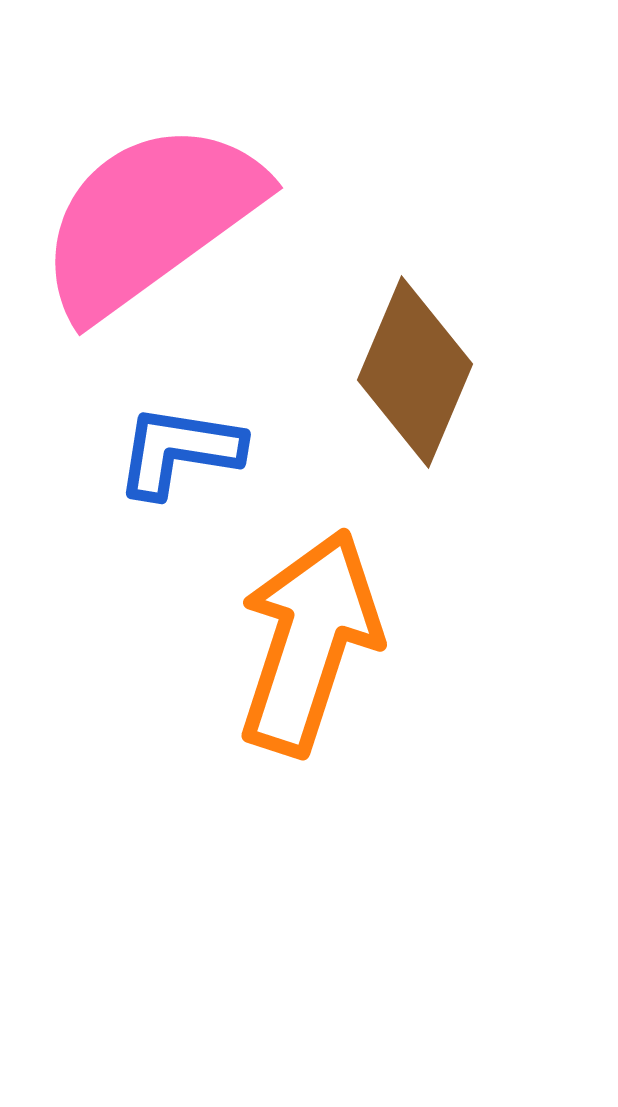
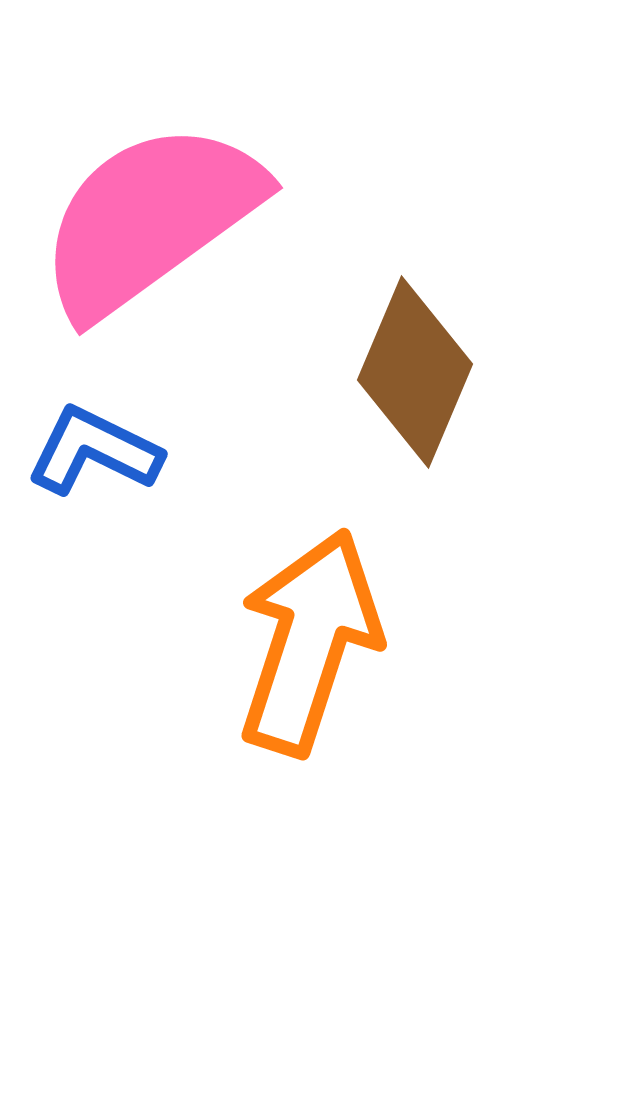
blue L-shape: moved 85 px left; rotated 17 degrees clockwise
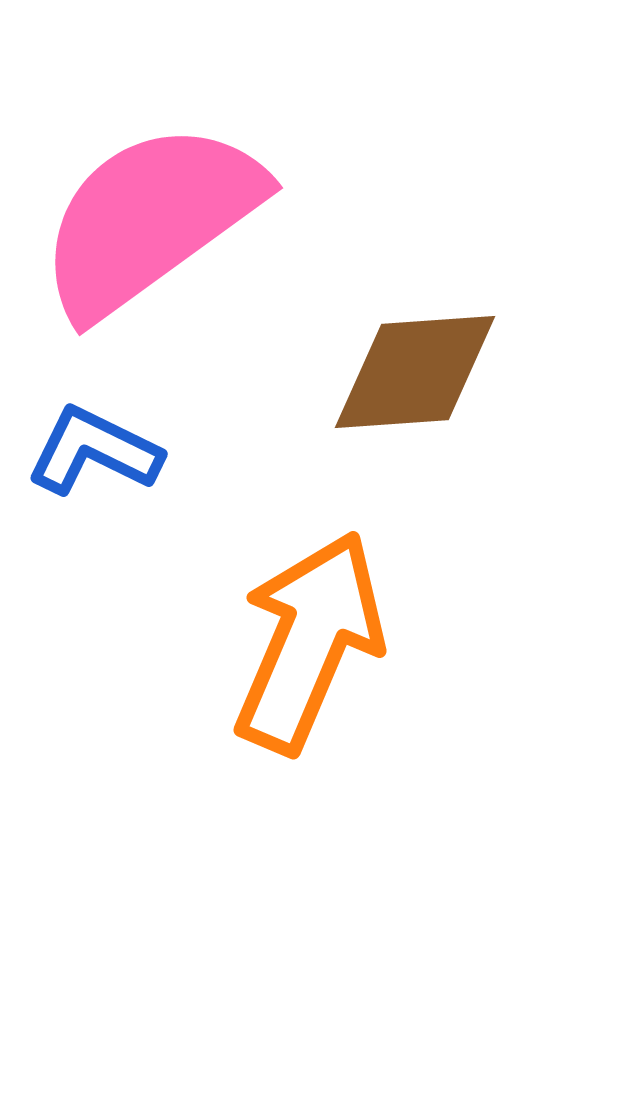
brown diamond: rotated 63 degrees clockwise
orange arrow: rotated 5 degrees clockwise
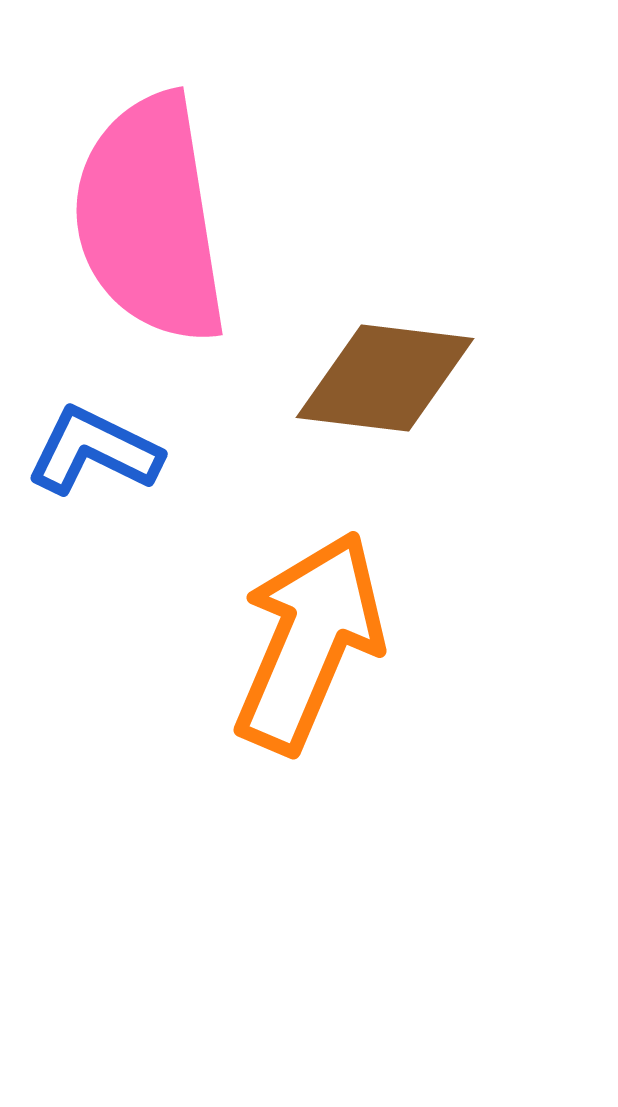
pink semicircle: rotated 63 degrees counterclockwise
brown diamond: moved 30 px left, 6 px down; rotated 11 degrees clockwise
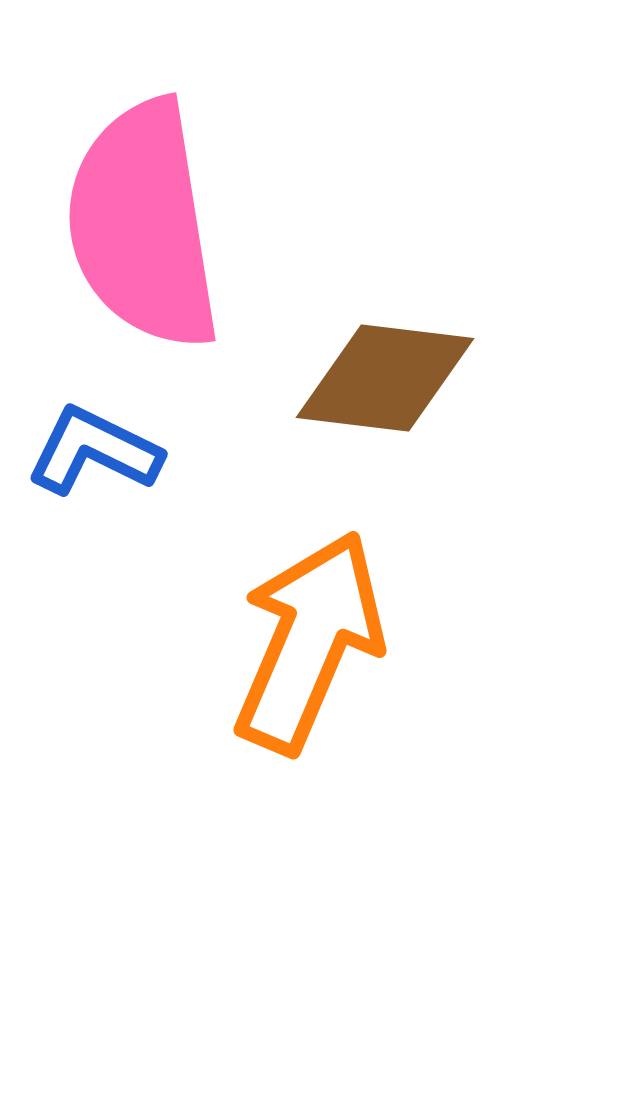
pink semicircle: moved 7 px left, 6 px down
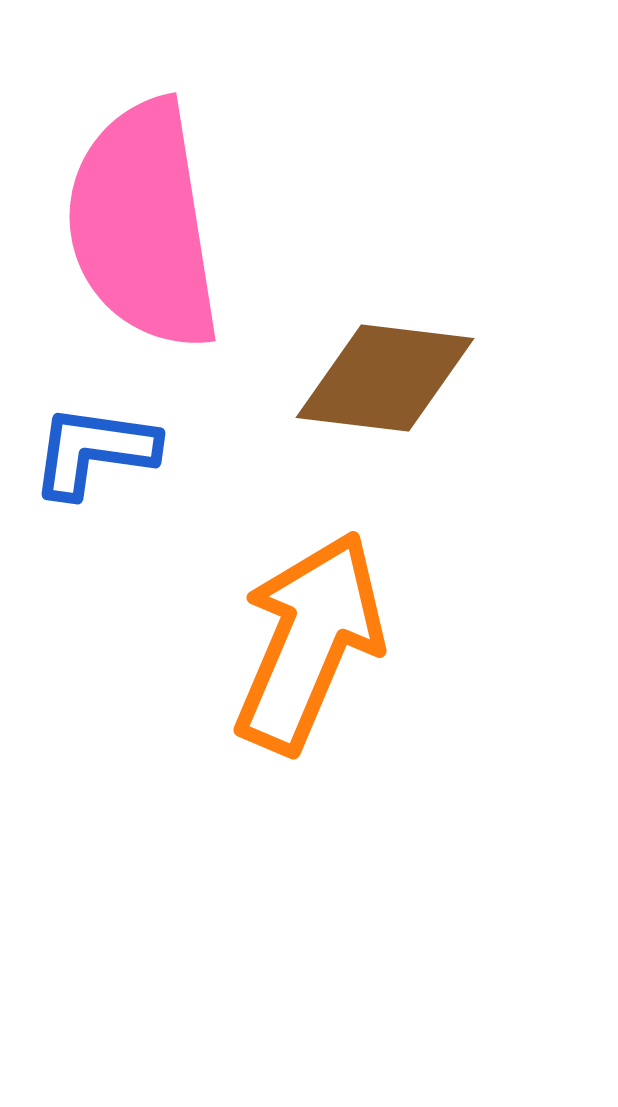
blue L-shape: rotated 18 degrees counterclockwise
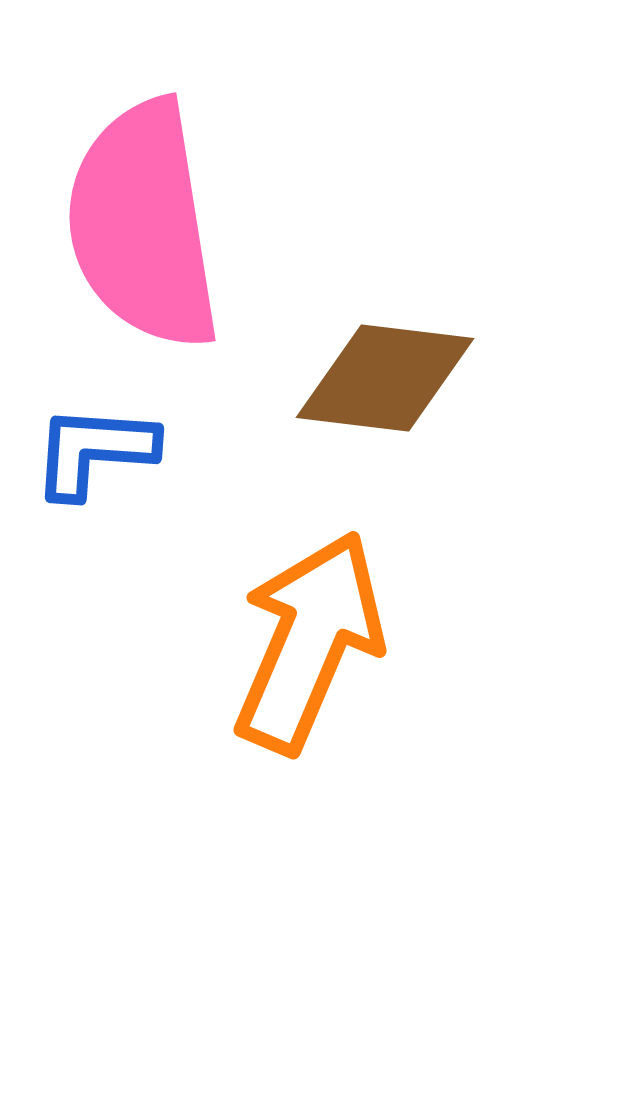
blue L-shape: rotated 4 degrees counterclockwise
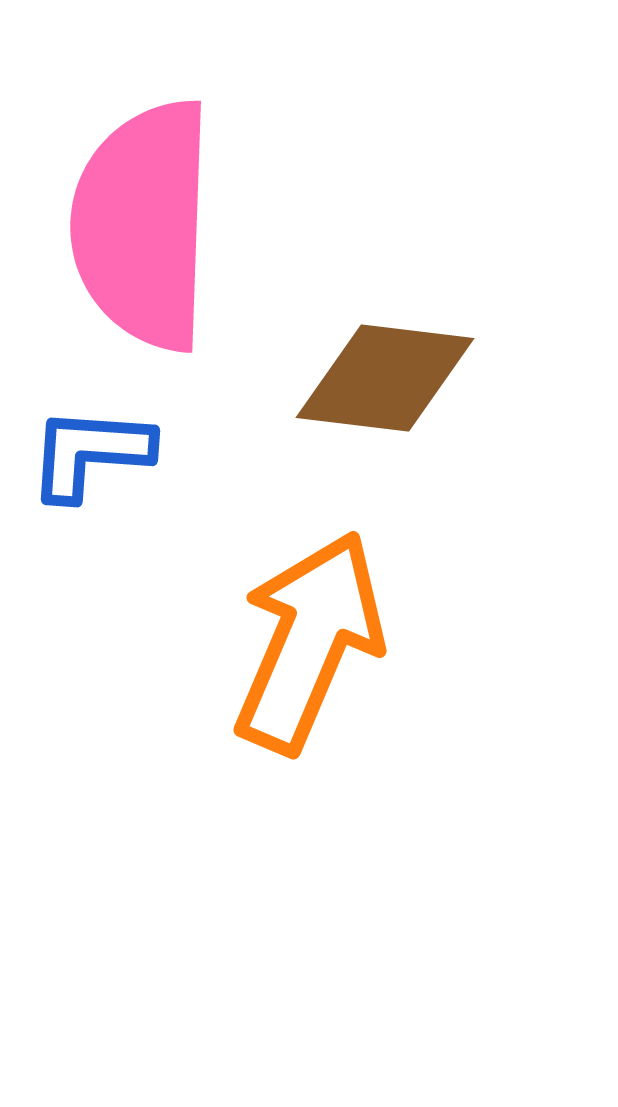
pink semicircle: rotated 11 degrees clockwise
blue L-shape: moved 4 px left, 2 px down
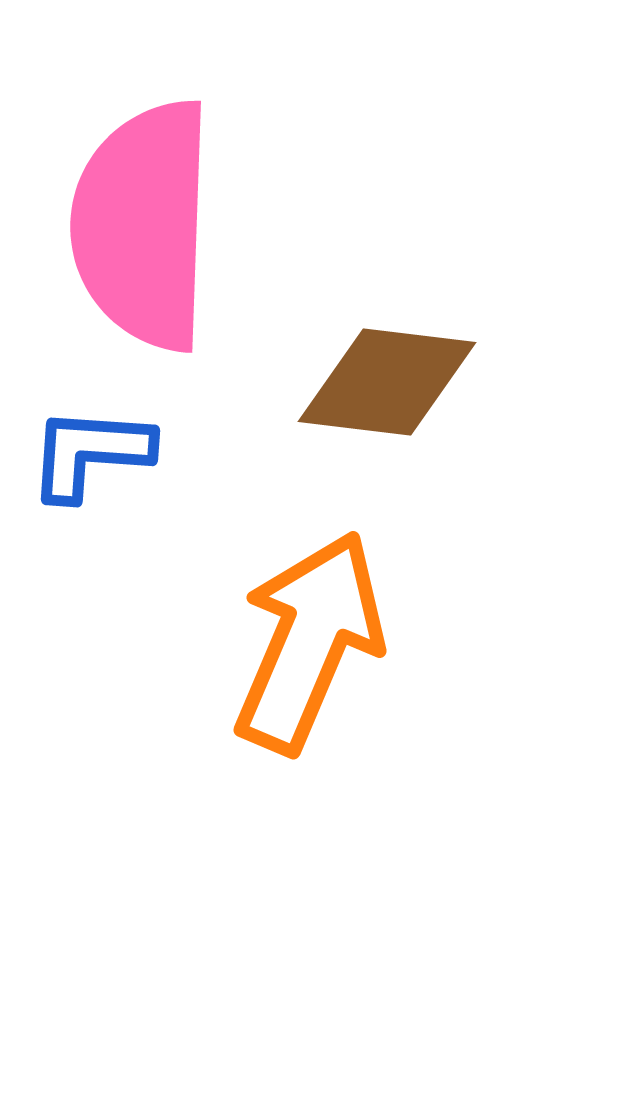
brown diamond: moved 2 px right, 4 px down
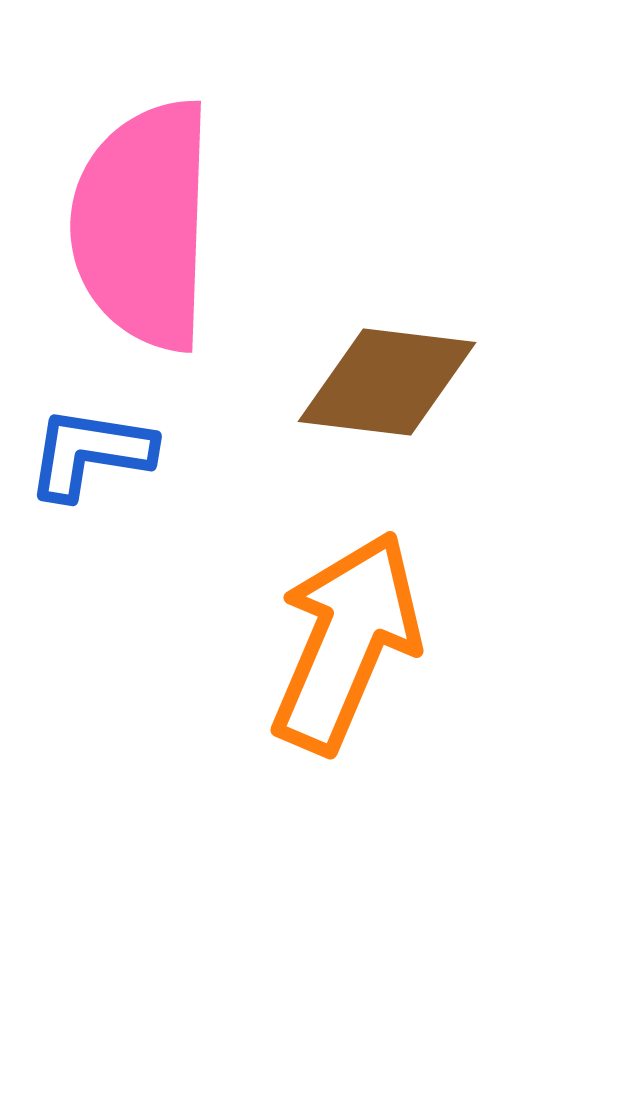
blue L-shape: rotated 5 degrees clockwise
orange arrow: moved 37 px right
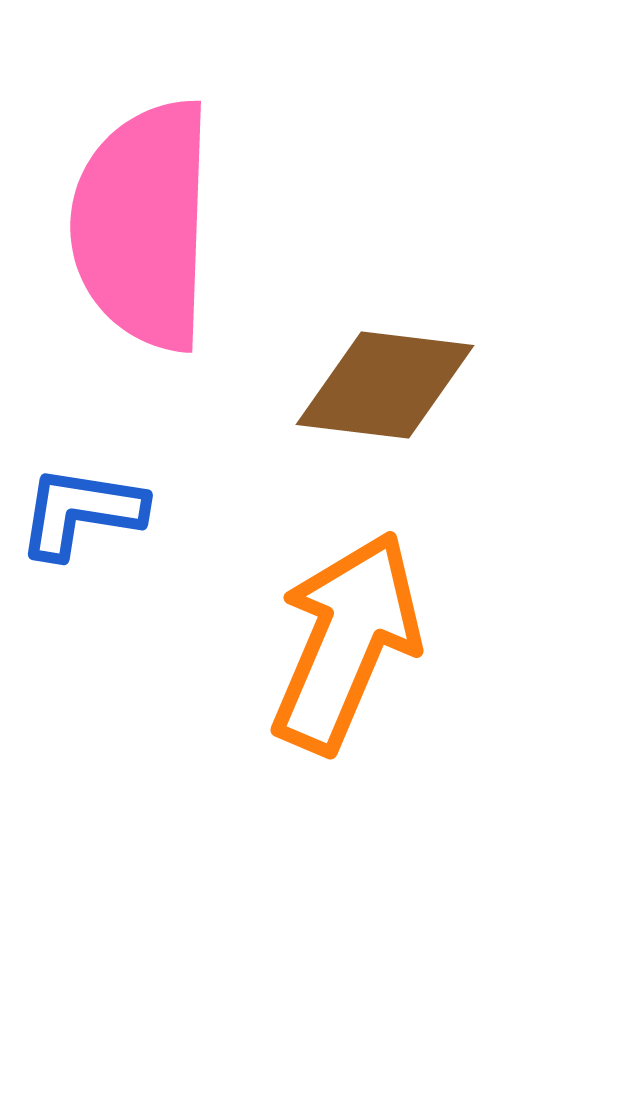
brown diamond: moved 2 px left, 3 px down
blue L-shape: moved 9 px left, 59 px down
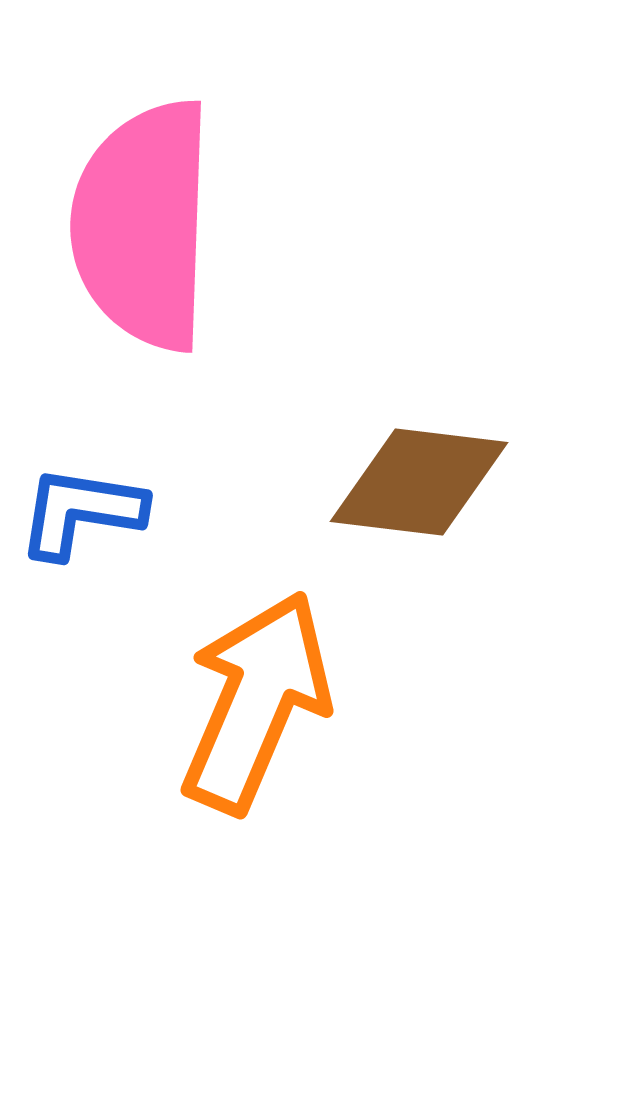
brown diamond: moved 34 px right, 97 px down
orange arrow: moved 90 px left, 60 px down
